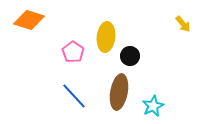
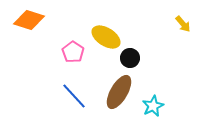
yellow ellipse: rotated 64 degrees counterclockwise
black circle: moved 2 px down
brown ellipse: rotated 20 degrees clockwise
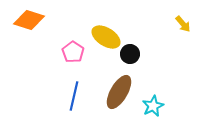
black circle: moved 4 px up
blue line: rotated 56 degrees clockwise
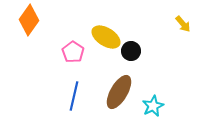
orange diamond: rotated 72 degrees counterclockwise
black circle: moved 1 px right, 3 px up
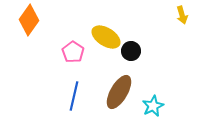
yellow arrow: moved 1 px left, 9 px up; rotated 24 degrees clockwise
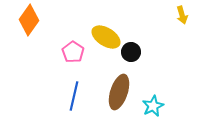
black circle: moved 1 px down
brown ellipse: rotated 12 degrees counterclockwise
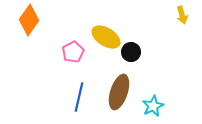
pink pentagon: rotated 10 degrees clockwise
blue line: moved 5 px right, 1 px down
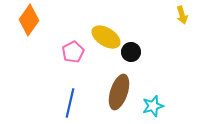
blue line: moved 9 px left, 6 px down
cyan star: rotated 10 degrees clockwise
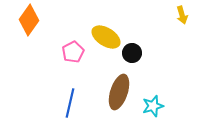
black circle: moved 1 px right, 1 px down
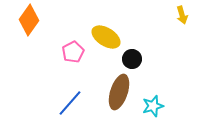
black circle: moved 6 px down
blue line: rotated 28 degrees clockwise
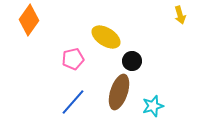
yellow arrow: moved 2 px left
pink pentagon: moved 7 px down; rotated 15 degrees clockwise
black circle: moved 2 px down
blue line: moved 3 px right, 1 px up
